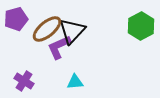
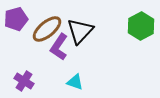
black triangle: moved 8 px right
purple L-shape: rotated 32 degrees counterclockwise
cyan triangle: rotated 24 degrees clockwise
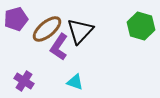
green hexagon: rotated 16 degrees counterclockwise
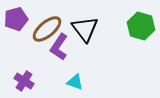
black triangle: moved 5 px right, 2 px up; rotated 20 degrees counterclockwise
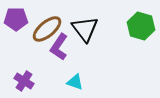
purple pentagon: rotated 15 degrees clockwise
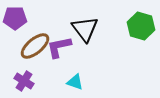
purple pentagon: moved 1 px left, 1 px up
brown ellipse: moved 12 px left, 17 px down
purple L-shape: rotated 44 degrees clockwise
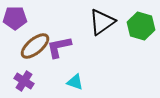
black triangle: moved 17 px right, 7 px up; rotated 32 degrees clockwise
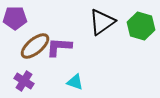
purple L-shape: rotated 16 degrees clockwise
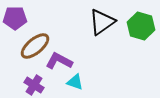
purple L-shape: moved 14 px down; rotated 24 degrees clockwise
purple cross: moved 10 px right, 4 px down
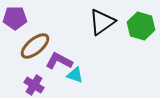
cyan triangle: moved 7 px up
